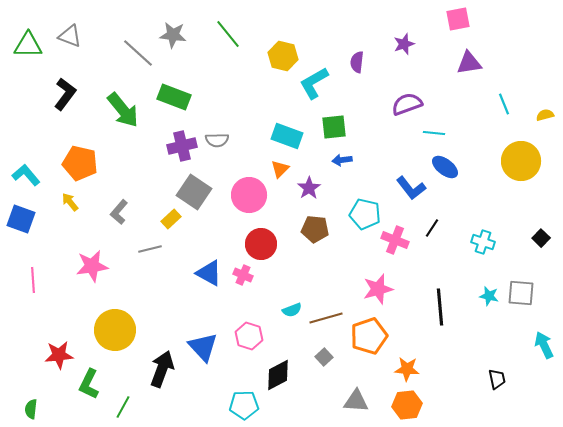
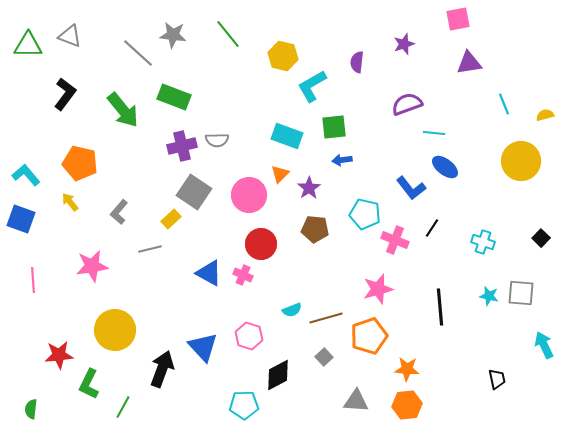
cyan L-shape at (314, 83): moved 2 px left, 3 px down
orange triangle at (280, 169): moved 5 px down
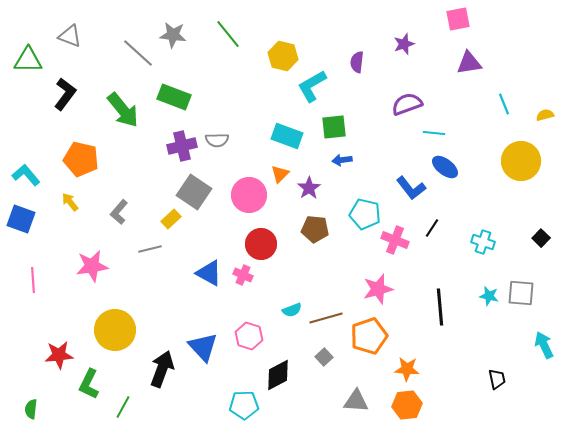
green triangle at (28, 45): moved 15 px down
orange pentagon at (80, 163): moved 1 px right, 4 px up
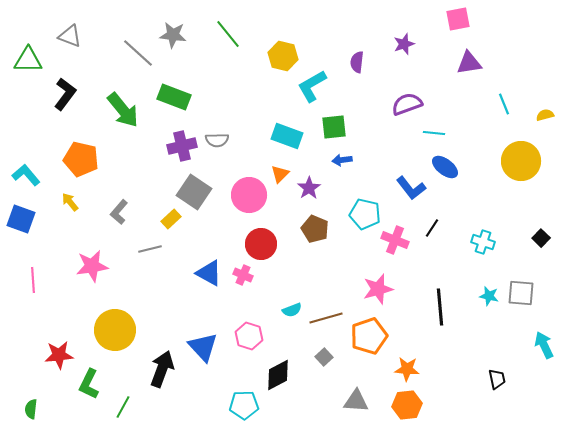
brown pentagon at (315, 229): rotated 16 degrees clockwise
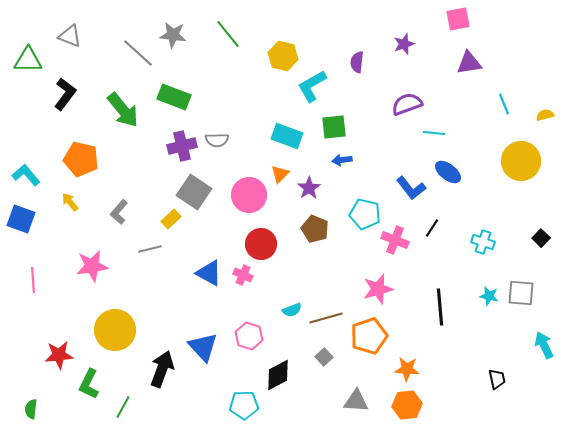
blue ellipse at (445, 167): moved 3 px right, 5 px down
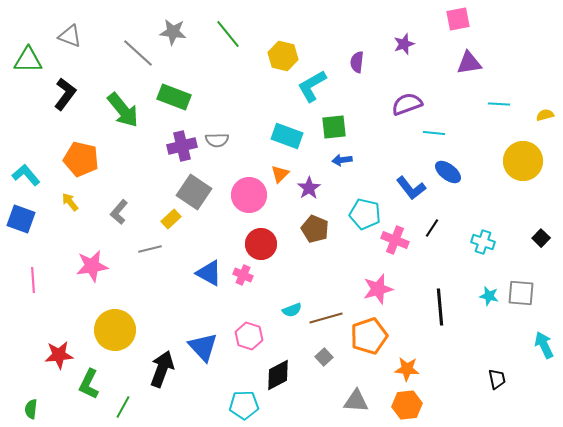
gray star at (173, 35): moved 3 px up
cyan line at (504, 104): moved 5 px left; rotated 65 degrees counterclockwise
yellow circle at (521, 161): moved 2 px right
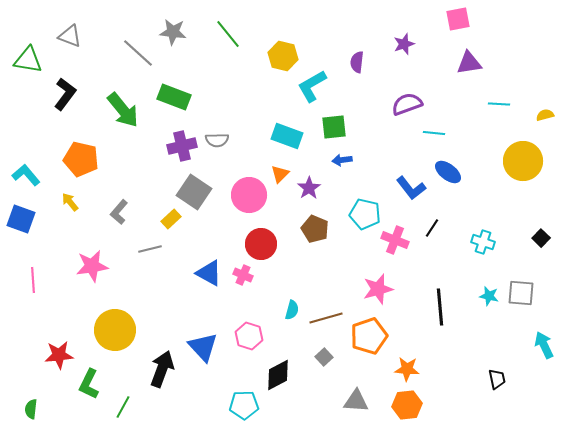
green triangle at (28, 60): rotated 8 degrees clockwise
cyan semicircle at (292, 310): rotated 54 degrees counterclockwise
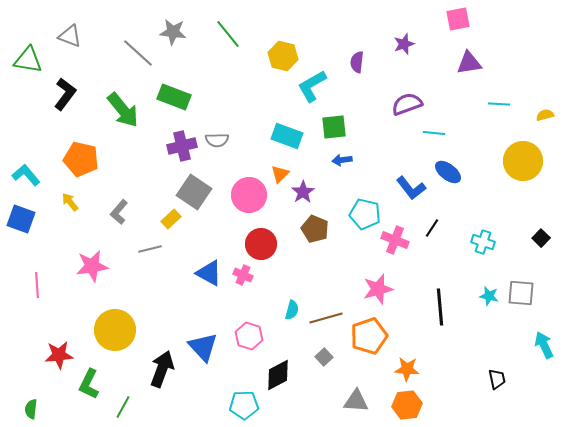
purple star at (309, 188): moved 6 px left, 4 px down
pink line at (33, 280): moved 4 px right, 5 px down
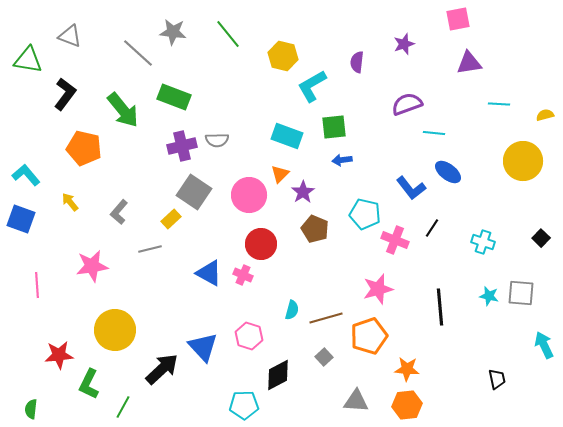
orange pentagon at (81, 159): moved 3 px right, 11 px up
black arrow at (162, 369): rotated 27 degrees clockwise
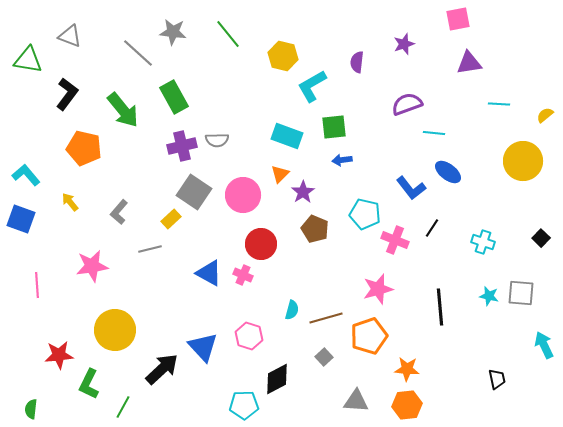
black L-shape at (65, 94): moved 2 px right
green rectangle at (174, 97): rotated 40 degrees clockwise
yellow semicircle at (545, 115): rotated 24 degrees counterclockwise
pink circle at (249, 195): moved 6 px left
black diamond at (278, 375): moved 1 px left, 4 px down
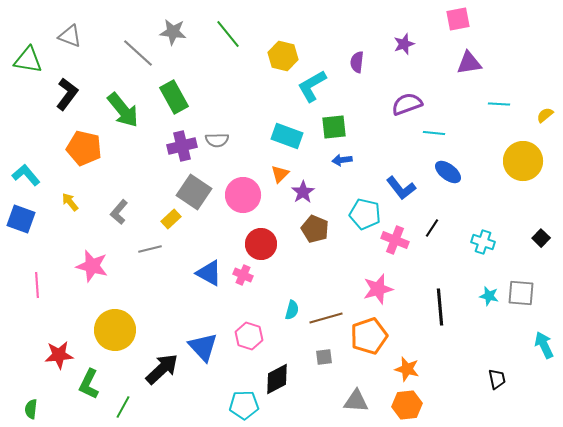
blue L-shape at (411, 188): moved 10 px left
pink star at (92, 266): rotated 24 degrees clockwise
gray square at (324, 357): rotated 36 degrees clockwise
orange star at (407, 369): rotated 10 degrees clockwise
